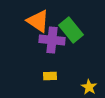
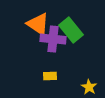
orange triangle: moved 3 px down
purple cross: moved 1 px right, 1 px up
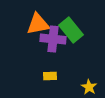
orange triangle: rotated 45 degrees counterclockwise
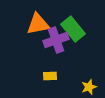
green rectangle: moved 2 px right, 1 px up
purple cross: moved 3 px right, 1 px down; rotated 25 degrees counterclockwise
yellow star: rotated 21 degrees clockwise
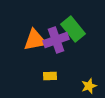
orange triangle: moved 3 px left, 16 px down
yellow star: moved 1 px up
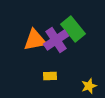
purple cross: rotated 15 degrees counterclockwise
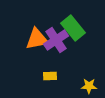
green rectangle: moved 1 px up
orange triangle: moved 2 px right, 1 px up
yellow star: rotated 21 degrees clockwise
